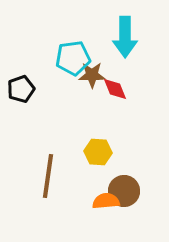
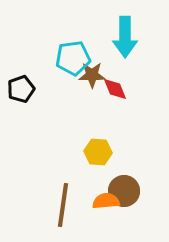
brown line: moved 15 px right, 29 px down
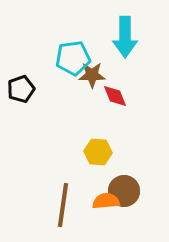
red diamond: moved 7 px down
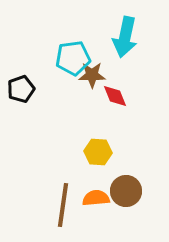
cyan arrow: rotated 12 degrees clockwise
brown circle: moved 2 px right
orange semicircle: moved 10 px left, 3 px up
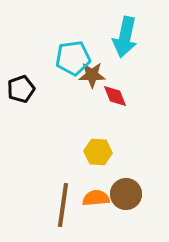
brown circle: moved 3 px down
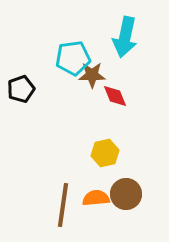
yellow hexagon: moved 7 px right, 1 px down; rotated 16 degrees counterclockwise
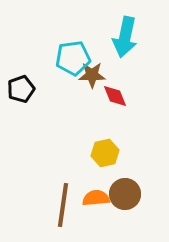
brown circle: moved 1 px left
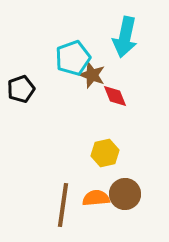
cyan pentagon: rotated 12 degrees counterclockwise
brown star: rotated 20 degrees clockwise
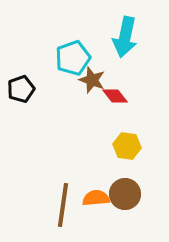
brown star: moved 5 px down
red diamond: rotated 16 degrees counterclockwise
yellow hexagon: moved 22 px right, 7 px up; rotated 20 degrees clockwise
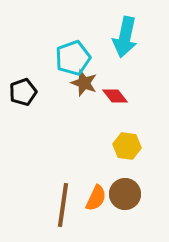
brown star: moved 8 px left, 3 px down
black pentagon: moved 2 px right, 3 px down
orange semicircle: rotated 120 degrees clockwise
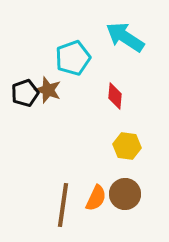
cyan arrow: rotated 111 degrees clockwise
brown star: moved 36 px left, 7 px down
black pentagon: moved 2 px right, 1 px down
red diamond: rotated 44 degrees clockwise
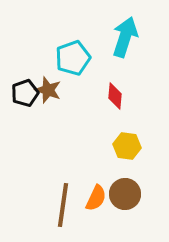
cyan arrow: rotated 75 degrees clockwise
